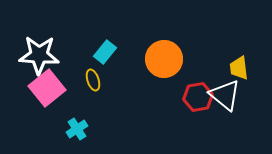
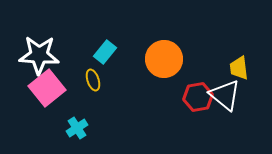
cyan cross: moved 1 px up
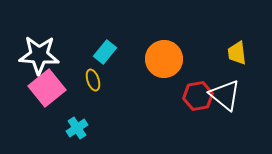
yellow trapezoid: moved 2 px left, 15 px up
red hexagon: moved 1 px up
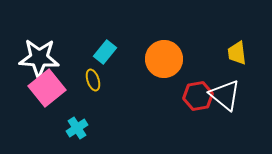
white star: moved 3 px down
